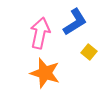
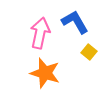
blue L-shape: rotated 88 degrees counterclockwise
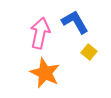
orange star: rotated 8 degrees clockwise
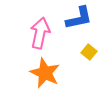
blue L-shape: moved 4 px right, 4 px up; rotated 108 degrees clockwise
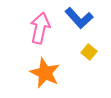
blue L-shape: rotated 60 degrees clockwise
pink arrow: moved 5 px up
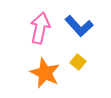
blue L-shape: moved 8 px down
yellow square: moved 11 px left, 10 px down
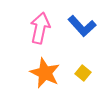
blue L-shape: moved 3 px right
yellow square: moved 5 px right, 11 px down
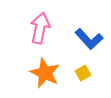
blue L-shape: moved 7 px right, 13 px down
yellow square: rotated 21 degrees clockwise
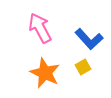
pink arrow: rotated 40 degrees counterclockwise
yellow square: moved 6 px up
